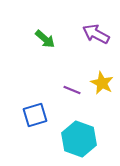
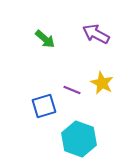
blue square: moved 9 px right, 9 px up
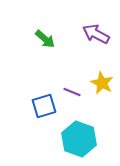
purple line: moved 2 px down
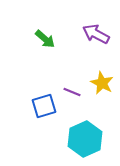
cyan hexagon: moved 6 px right; rotated 16 degrees clockwise
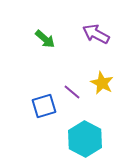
purple line: rotated 18 degrees clockwise
cyan hexagon: rotated 8 degrees counterclockwise
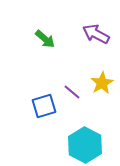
yellow star: rotated 15 degrees clockwise
cyan hexagon: moved 6 px down
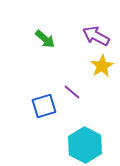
purple arrow: moved 2 px down
yellow star: moved 17 px up
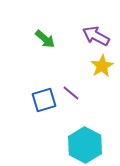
purple line: moved 1 px left, 1 px down
blue square: moved 6 px up
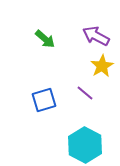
purple line: moved 14 px right
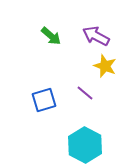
green arrow: moved 6 px right, 3 px up
yellow star: moved 3 px right; rotated 20 degrees counterclockwise
